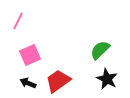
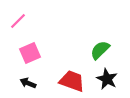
pink line: rotated 18 degrees clockwise
pink square: moved 2 px up
red trapezoid: moved 14 px right; rotated 56 degrees clockwise
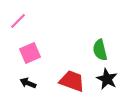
green semicircle: rotated 60 degrees counterclockwise
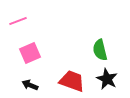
pink line: rotated 24 degrees clockwise
black arrow: moved 2 px right, 2 px down
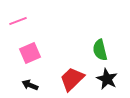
red trapezoid: moved 2 px up; rotated 64 degrees counterclockwise
